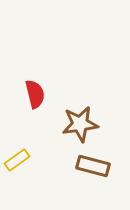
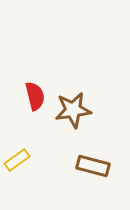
red semicircle: moved 2 px down
brown star: moved 7 px left, 14 px up
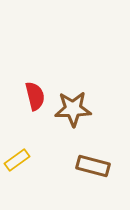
brown star: moved 1 px up; rotated 6 degrees clockwise
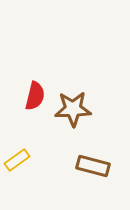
red semicircle: rotated 28 degrees clockwise
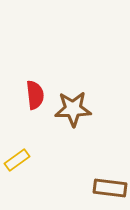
red semicircle: moved 1 px up; rotated 20 degrees counterclockwise
brown rectangle: moved 17 px right, 22 px down; rotated 8 degrees counterclockwise
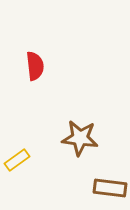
red semicircle: moved 29 px up
brown star: moved 7 px right, 29 px down; rotated 9 degrees clockwise
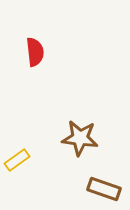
red semicircle: moved 14 px up
brown rectangle: moved 6 px left, 1 px down; rotated 12 degrees clockwise
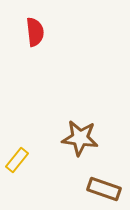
red semicircle: moved 20 px up
yellow rectangle: rotated 15 degrees counterclockwise
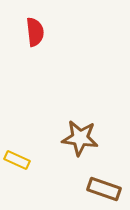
yellow rectangle: rotated 75 degrees clockwise
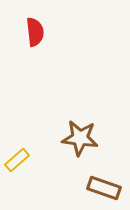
yellow rectangle: rotated 65 degrees counterclockwise
brown rectangle: moved 1 px up
